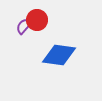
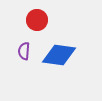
purple semicircle: moved 25 px down; rotated 36 degrees counterclockwise
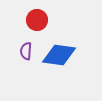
purple semicircle: moved 2 px right
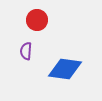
blue diamond: moved 6 px right, 14 px down
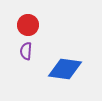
red circle: moved 9 px left, 5 px down
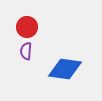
red circle: moved 1 px left, 2 px down
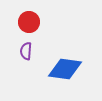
red circle: moved 2 px right, 5 px up
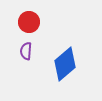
blue diamond: moved 5 px up; rotated 48 degrees counterclockwise
